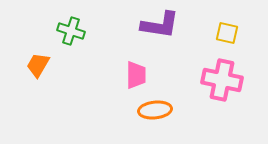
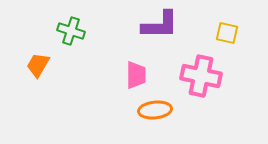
purple L-shape: rotated 9 degrees counterclockwise
pink cross: moved 21 px left, 4 px up
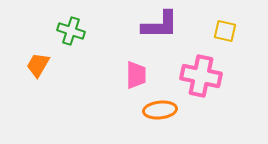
yellow square: moved 2 px left, 2 px up
orange ellipse: moved 5 px right
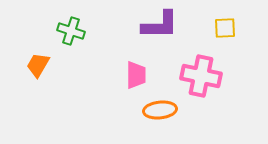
yellow square: moved 3 px up; rotated 15 degrees counterclockwise
